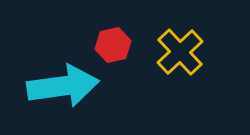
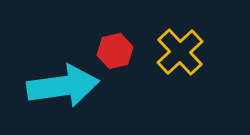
red hexagon: moved 2 px right, 6 px down
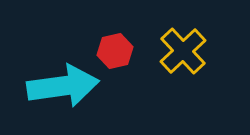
yellow cross: moved 3 px right, 1 px up
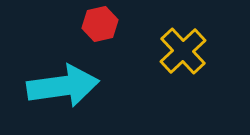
red hexagon: moved 15 px left, 27 px up
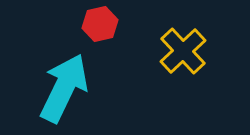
cyan arrow: moved 1 px right, 2 px down; rotated 56 degrees counterclockwise
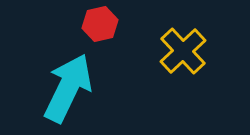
cyan arrow: moved 4 px right
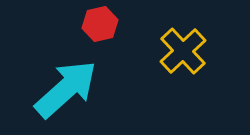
cyan arrow: moved 2 px left, 1 px down; rotated 22 degrees clockwise
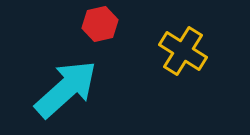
yellow cross: rotated 15 degrees counterclockwise
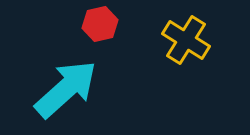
yellow cross: moved 3 px right, 11 px up
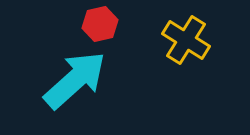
cyan arrow: moved 9 px right, 9 px up
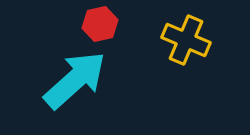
yellow cross: rotated 9 degrees counterclockwise
